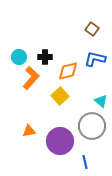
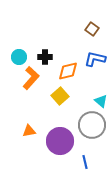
gray circle: moved 1 px up
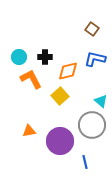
orange L-shape: moved 1 px down; rotated 70 degrees counterclockwise
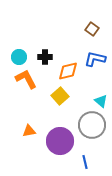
orange L-shape: moved 5 px left
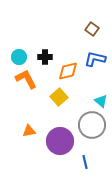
yellow square: moved 1 px left, 1 px down
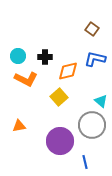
cyan circle: moved 1 px left, 1 px up
orange L-shape: rotated 145 degrees clockwise
orange triangle: moved 10 px left, 5 px up
